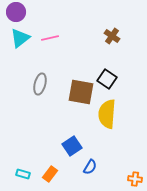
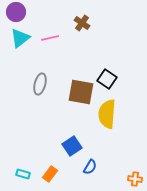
brown cross: moved 30 px left, 13 px up
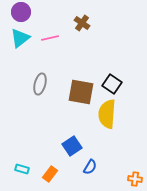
purple circle: moved 5 px right
black square: moved 5 px right, 5 px down
cyan rectangle: moved 1 px left, 5 px up
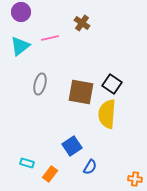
cyan triangle: moved 8 px down
cyan rectangle: moved 5 px right, 6 px up
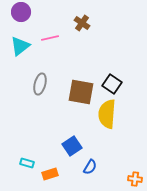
orange rectangle: rotated 35 degrees clockwise
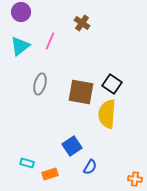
pink line: moved 3 px down; rotated 54 degrees counterclockwise
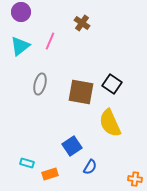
yellow semicircle: moved 3 px right, 9 px down; rotated 28 degrees counterclockwise
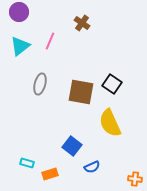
purple circle: moved 2 px left
blue square: rotated 18 degrees counterclockwise
blue semicircle: moved 2 px right; rotated 35 degrees clockwise
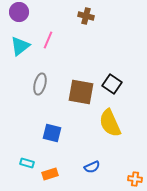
brown cross: moved 4 px right, 7 px up; rotated 21 degrees counterclockwise
pink line: moved 2 px left, 1 px up
blue square: moved 20 px left, 13 px up; rotated 24 degrees counterclockwise
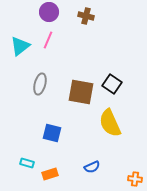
purple circle: moved 30 px right
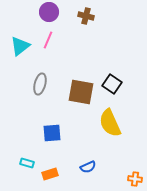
blue square: rotated 18 degrees counterclockwise
blue semicircle: moved 4 px left
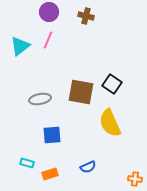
gray ellipse: moved 15 px down; rotated 65 degrees clockwise
blue square: moved 2 px down
